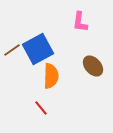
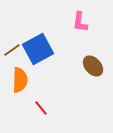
orange semicircle: moved 31 px left, 4 px down
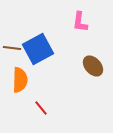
brown line: moved 2 px up; rotated 42 degrees clockwise
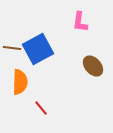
orange semicircle: moved 2 px down
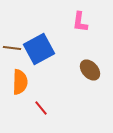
blue square: moved 1 px right
brown ellipse: moved 3 px left, 4 px down
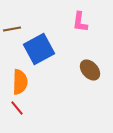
brown line: moved 19 px up; rotated 18 degrees counterclockwise
red line: moved 24 px left
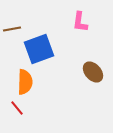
blue square: rotated 8 degrees clockwise
brown ellipse: moved 3 px right, 2 px down
orange semicircle: moved 5 px right
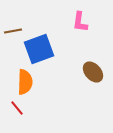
brown line: moved 1 px right, 2 px down
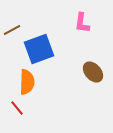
pink L-shape: moved 2 px right, 1 px down
brown line: moved 1 px left, 1 px up; rotated 18 degrees counterclockwise
orange semicircle: moved 2 px right
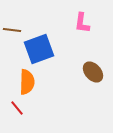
brown line: rotated 36 degrees clockwise
